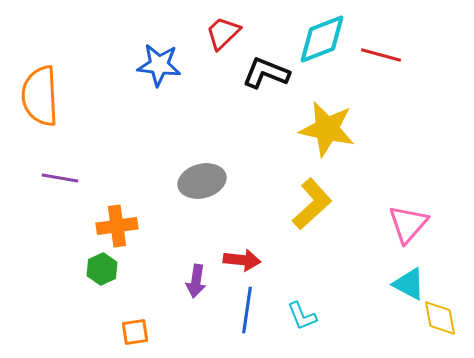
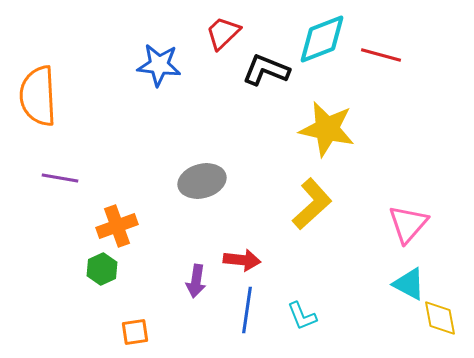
black L-shape: moved 3 px up
orange semicircle: moved 2 px left
orange cross: rotated 12 degrees counterclockwise
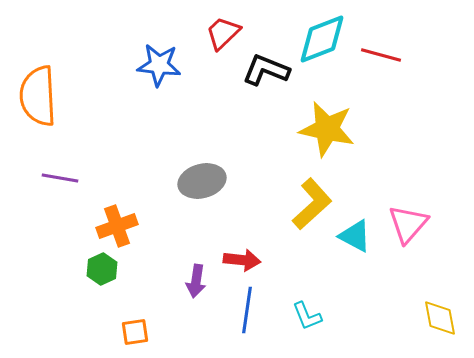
cyan triangle: moved 54 px left, 48 px up
cyan L-shape: moved 5 px right
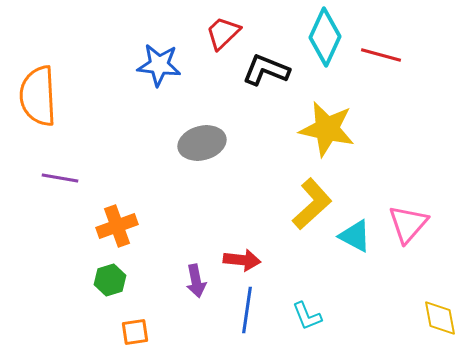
cyan diamond: moved 3 px right, 2 px up; rotated 44 degrees counterclockwise
gray ellipse: moved 38 px up
green hexagon: moved 8 px right, 11 px down; rotated 8 degrees clockwise
purple arrow: rotated 20 degrees counterclockwise
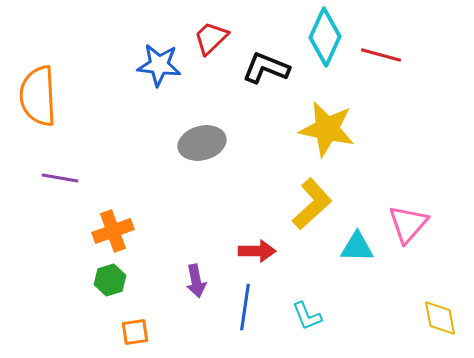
red trapezoid: moved 12 px left, 5 px down
black L-shape: moved 2 px up
orange cross: moved 4 px left, 5 px down
cyan triangle: moved 2 px right, 11 px down; rotated 27 degrees counterclockwise
red arrow: moved 15 px right, 9 px up; rotated 6 degrees counterclockwise
blue line: moved 2 px left, 3 px up
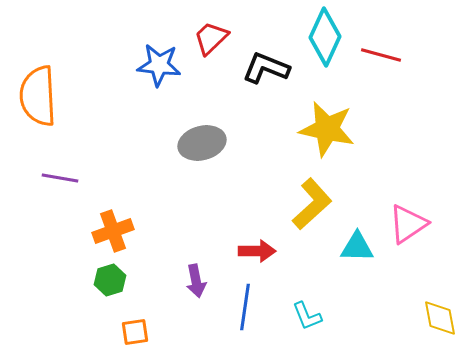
pink triangle: rotated 15 degrees clockwise
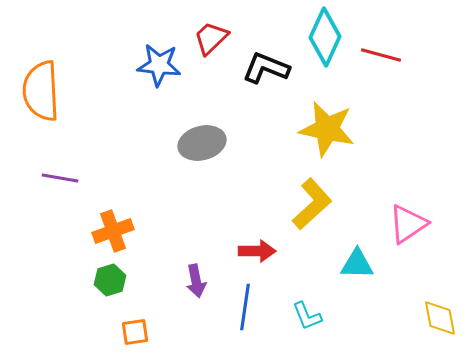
orange semicircle: moved 3 px right, 5 px up
cyan triangle: moved 17 px down
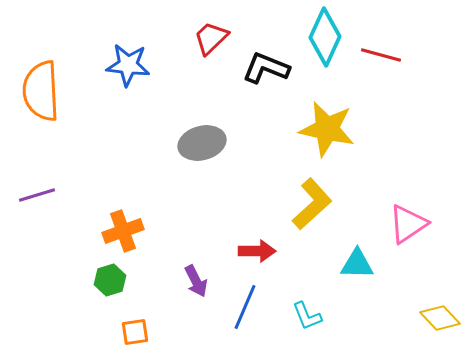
blue star: moved 31 px left
purple line: moved 23 px left, 17 px down; rotated 27 degrees counterclockwise
orange cross: moved 10 px right
purple arrow: rotated 16 degrees counterclockwise
blue line: rotated 15 degrees clockwise
yellow diamond: rotated 33 degrees counterclockwise
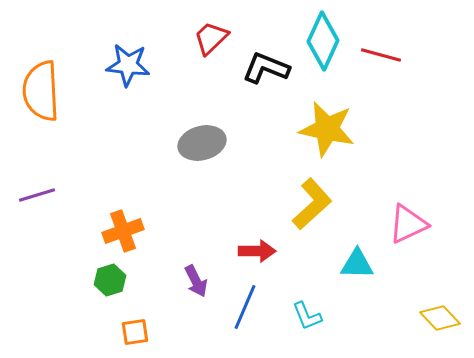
cyan diamond: moved 2 px left, 4 px down
pink triangle: rotated 9 degrees clockwise
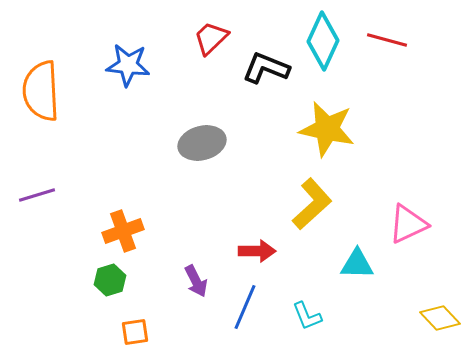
red line: moved 6 px right, 15 px up
